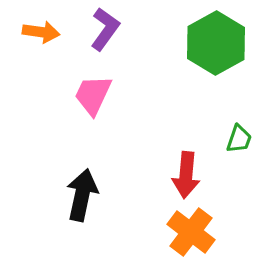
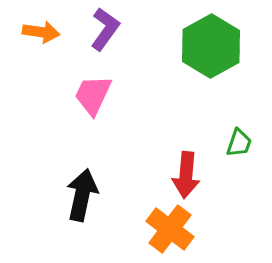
green hexagon: moved 5 px left, 3 px down
green trapezoid: moved 4 px down
orange cross: moved 21 px left, 3 px up
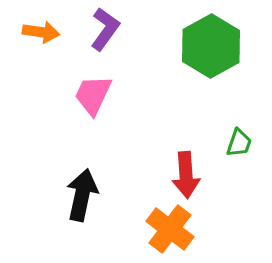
red arrow: rotated 9 degrees counterclockwise
